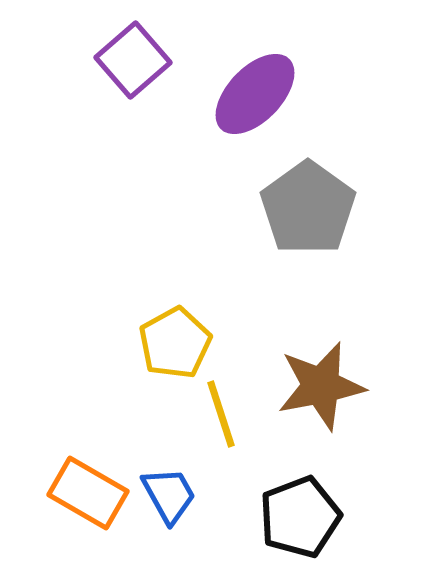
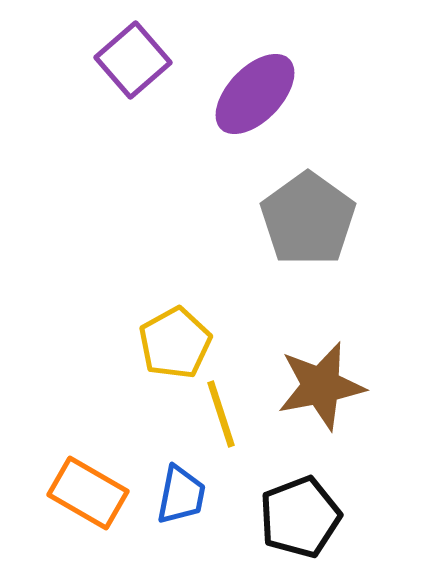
gray pentagon: moved 11 px down
blue trapezoid: moved 12 px right; rotated 40 degrees clockwise
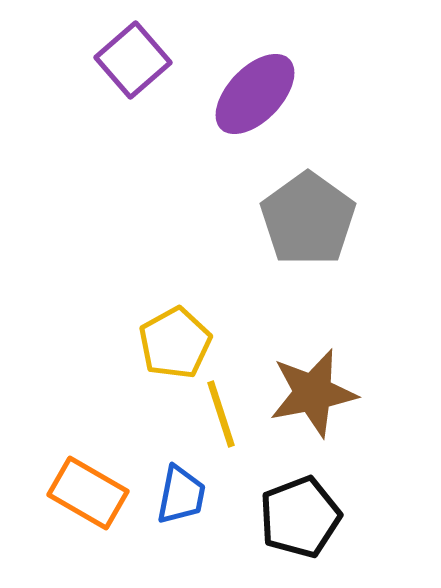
brown star: moved 8 px left, 7 px down
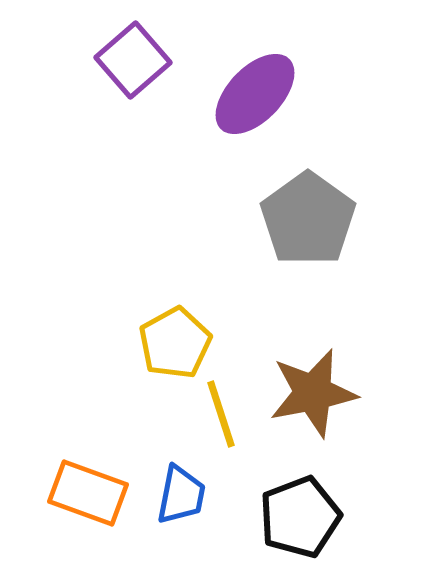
orange rectangle: rotated 10 degrees counterclockwise
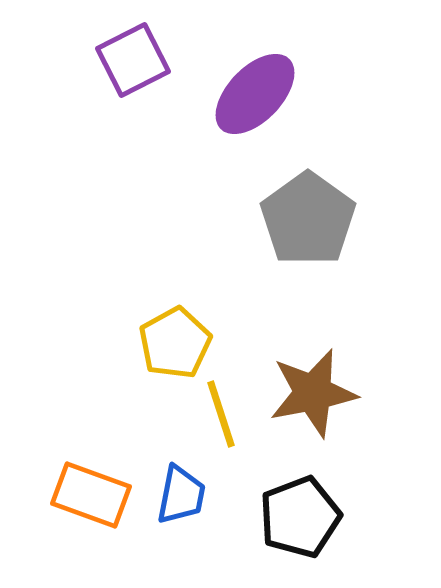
purple square: rotated 14 degrees clockwise
orange rectangle: moved 3 px right, 2 px down
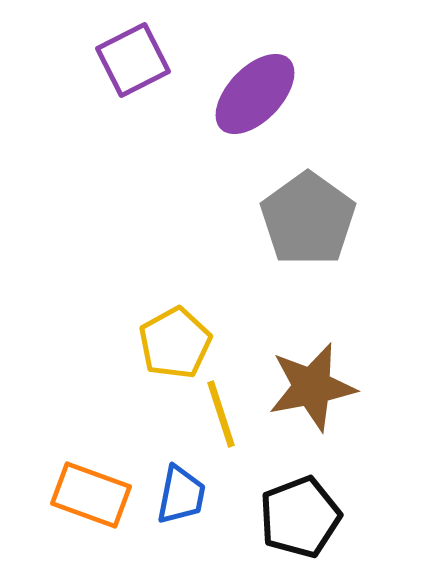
brown star: moved 1 px left, 6 px up
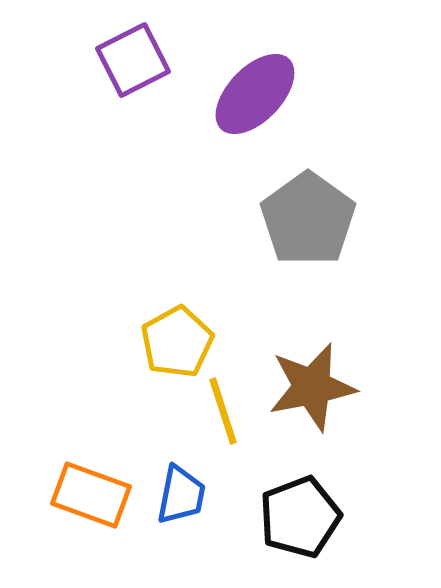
yellow pentagon: moved 2 px right, 1 px up
yellow line: moved 2 px right, 3 px up
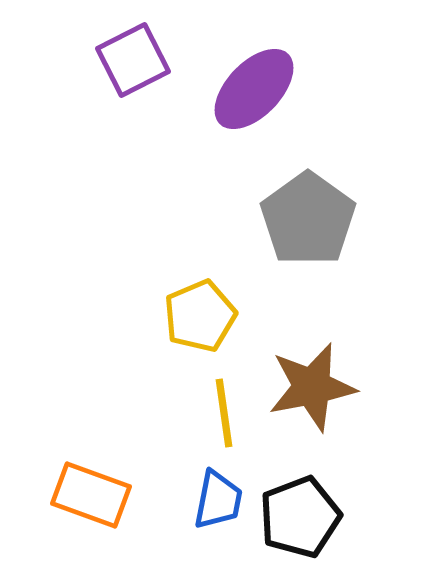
purple ellipse: moved 1 px left, 5 px up
yellow pentagon: moved 23 px right, 26 px up; rotated 6 degrees clockwise
yellow line: moved 1 px right, 2 px down; rotated 10 degrees clockwise
blue trapezoid: moved 37 px right, 5 px down
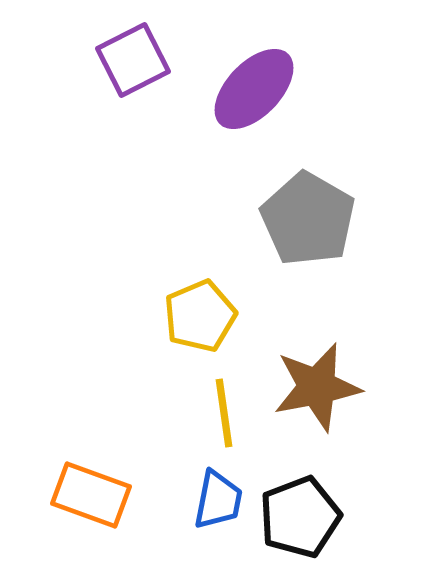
gray pentagon: rotated 6 degrees counterclockwise
brown star: moved 5 px right
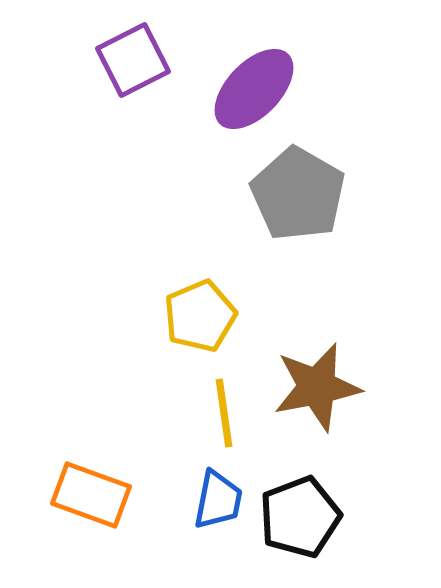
gray pentagon: moved 10 px left, 25 px up
